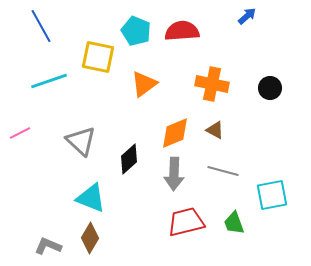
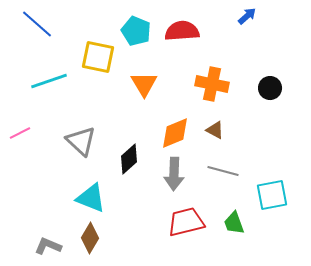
blue line: moved 4 px left, 2 px up; rotated 20 degrees counterclockwise
orange triangle: rotated 24 degrees counterclockwise
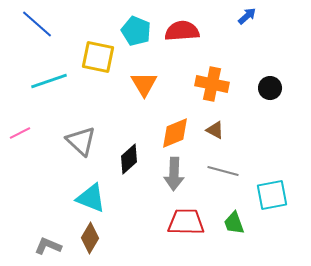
red trapezoid: rotated 15 degrees clockwise
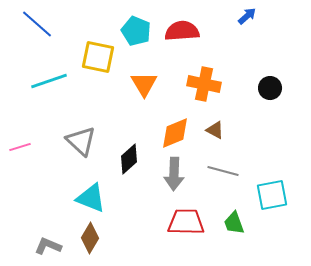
orange cross: moved 8 px left
pink line: moved 14 px down; rotated 10 degrees clockwise
